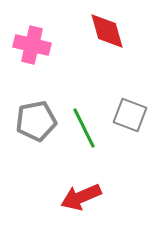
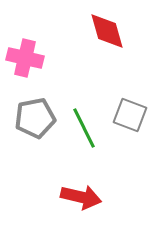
pink cross: moved 7 px left, 13 px down
gray pentagon: moved 1 px left, 3 px up
red arrow: rotated 144 degrees counterclockwise
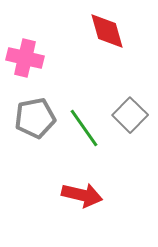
gray square: rotated 24 degrees clockwise
green line: rotated 9 degrees counterclockwise
red arrow: moved 1 px right, 2 px up
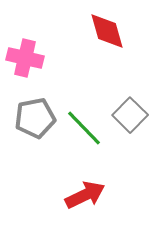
green line: rotated 9 degrees counterclockwise
red arrow: moved 3 px right; rotated 39 degrees counterclockwise
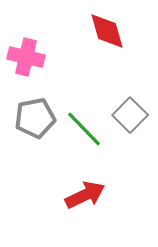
pink cross: moved 1 px right, 1 px up
green line: moved 1 px down
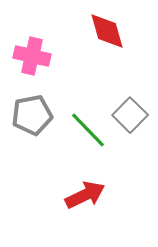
pink cross: moved 6 px right, 1 px up
gray pentagon: moved 3 px left, 3 px up
green line: moved 4 px right, 1 px down
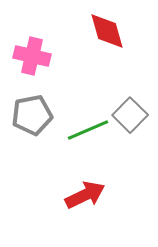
green line: rotated 69 degrees counterclockwise
